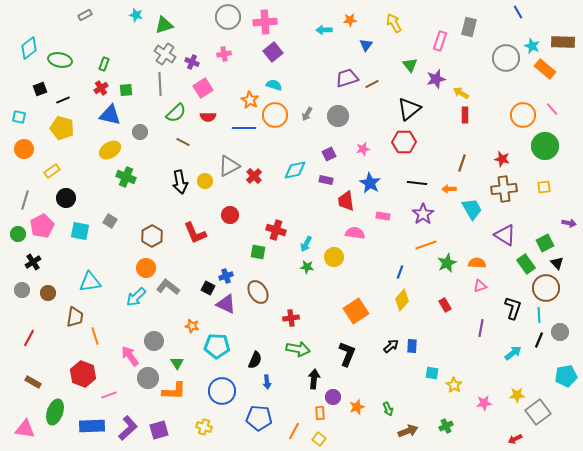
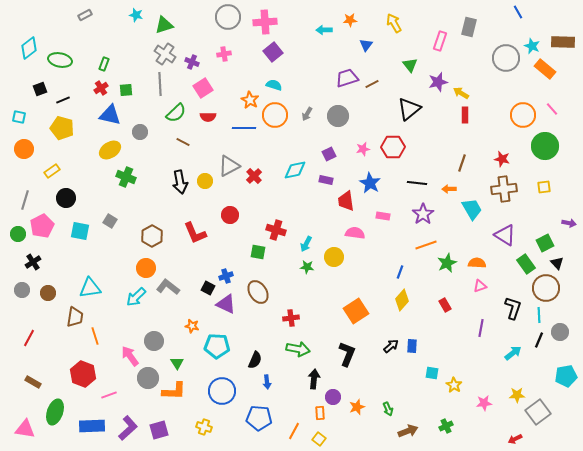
purple star at (436, 79): moved 2 px right, 3 px down
red hexagon at (404, 142): moved 11 px left, 5 px down
cyan triangle at (90, 282): moved 6 px down
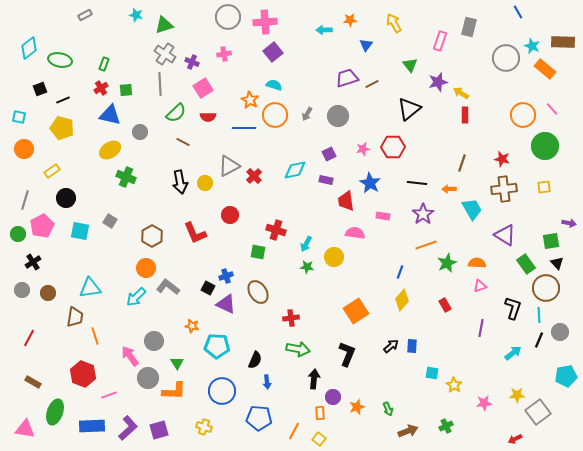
yellow circle at (205, 181): moved 2 px down
green square at (545, 243): moved 6 px right, 2 px up; rotated 18 degrees clockwise
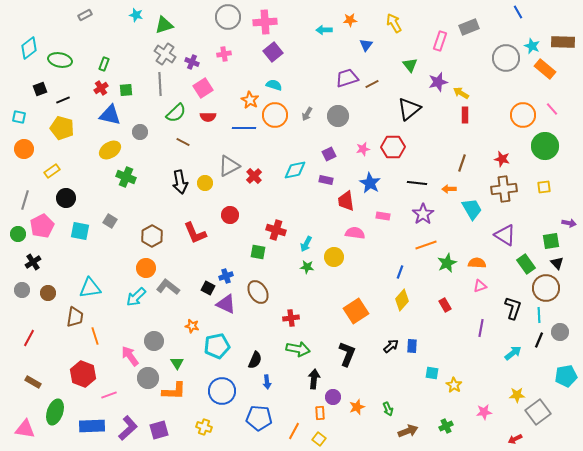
gray rectangle at (469, 27): rotated 54 degrees clockwise
cyan pentagon at (217, 346): rotated 15 degrees counterclockwise
pink star at (484, 403): moved 9 px down
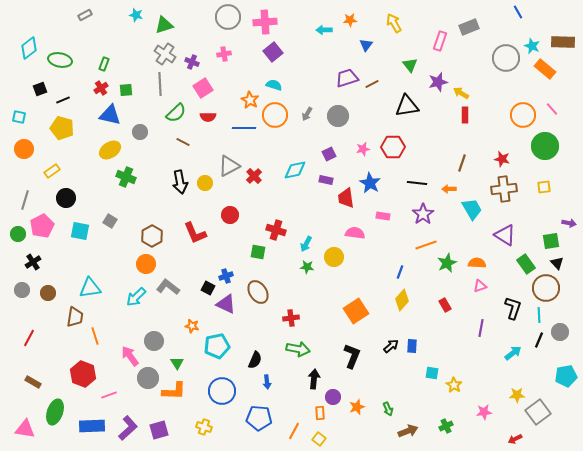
black triangle at (409, 109): moved 2 px left, 3 px up; rotated 30 degrees clockwise
red trapezoid at (346, 201): moved 3 px up
orange circle at (146, 268): moved 4 px up
black L-shape at (347, 354): moved 5 px right, 2 px down
